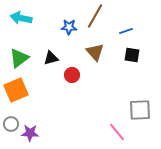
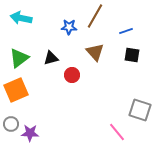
gray square: rotated 20 degrees clockwise
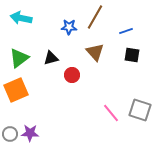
brown line: moved 1 px down
gray circle: moved 1 px left, 10 px down
pink line: moved 6 px left, 19 px up
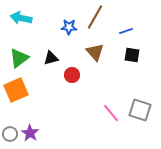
purple star: rotated 30 degrees clockwise
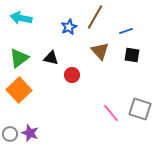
blue star: rotated 28 degrees counterclockwise
brown triangle: moved 5 px right, 1 px up
black triangle: rotated 28 degrees clockwise
orange square: moved 3 px right; rotated 20 degrees counterclockwise
gray square: moved 1 px up
purple star: rotated 12 degrees counterclockwise
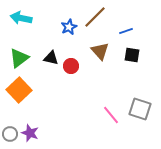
brown line: rotated 15 degrees clockwise
red circle: moved 1 px left, 9 px up
pink line: moved 2 px down
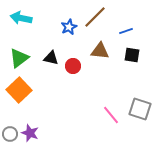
brown triangle: rotated 42 degrees counterclockwise
red circle: moved 2 px right
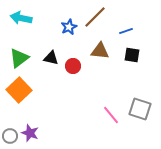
gray circle: moved 2 px down
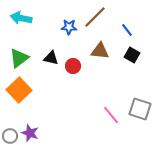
blue star: rotated 28 degrees clockwise
blue line: moved 1 px right, 1 px up; rotated 72 degrees clockwise
black square: rotated 21 degrees clockwise
